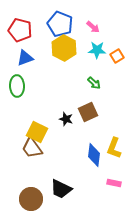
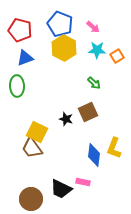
pink rectangle: moved 31 px left, 1 px up
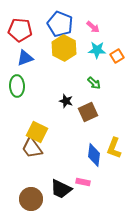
red pentagon: rotated 10 degrees counterclockwise
black star: moved 18 px up
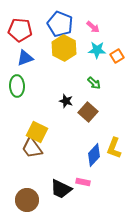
brown square: rotated 24 degrees counterclockwise
blue diamond: rotated 35 degrees clockwise
brown circle: moved 4 px left, 1 px down
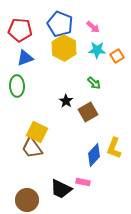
black star: rotated 16 degrees clockwise
brown square: rotated 18 degrees clockwise
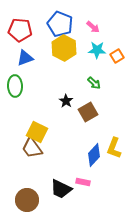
green ellipse: moved 2 px left
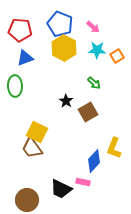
blue diamond: moved 6 px down
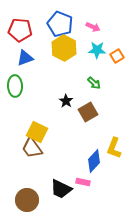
pink arrow: rotated 16 degrees counterclockwise
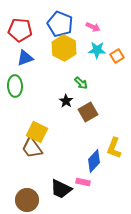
green arrow: moved 13 px left
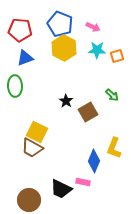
orange square: rotated 16 degrees clockwise
green arrow: moved 31 px right, 12 px down
brown trapezoid: rotated 25 degrees counterclockwise
blue diamond: rotated 20 degrees counterclockwise
brown circle: moved 2 px right
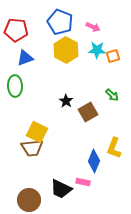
blue pentagon: moved 2 px up
red pentagon: moved 4 px left
yellow hexagon: moved 2 px right, 2 px down
orange square: moved 4 px left
brown trapezoid: rotated 35 degrees counterclockwise
